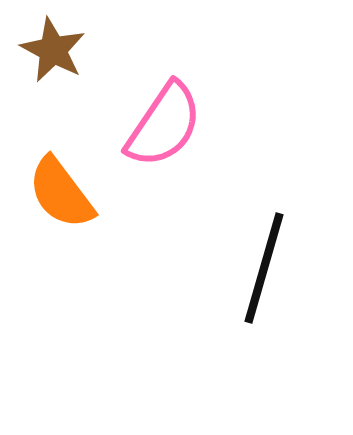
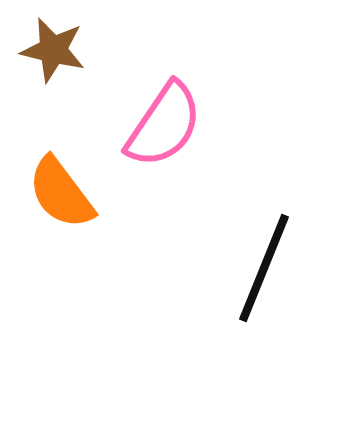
brown star: rotated 14 degrees counterclockwise
black line: rotated 6 degrees clockwise
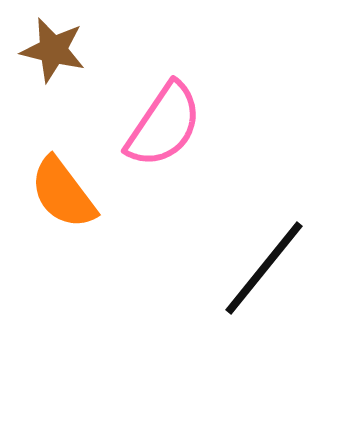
orange semicircle: moved 2 px right
black line: rotated 17 degrees clockwise
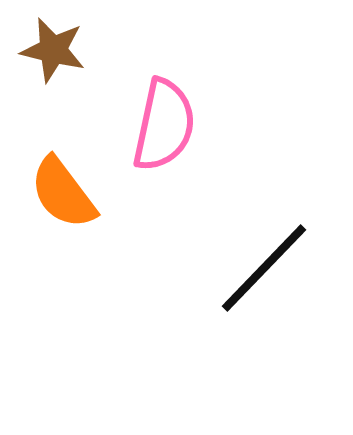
pink semicircle: rotated 22 degrees counterclockwise
black line: rotated 5 degrees clockwise
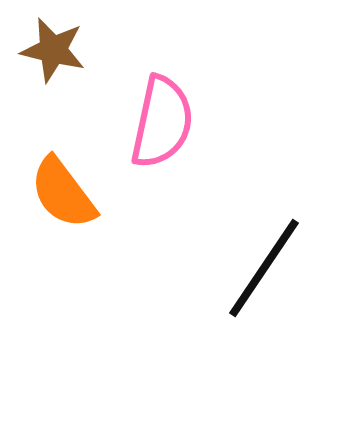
pink semicircle: moved 2 px left, 3 px up
black line: rotated 10 degrees counterclockwise
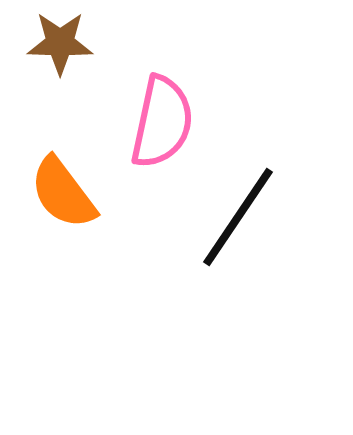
brown star: moved 7 px right, 7 px up; rotated 12 degrees counterclockwise
black line: moved 26 px left, 51 px up
